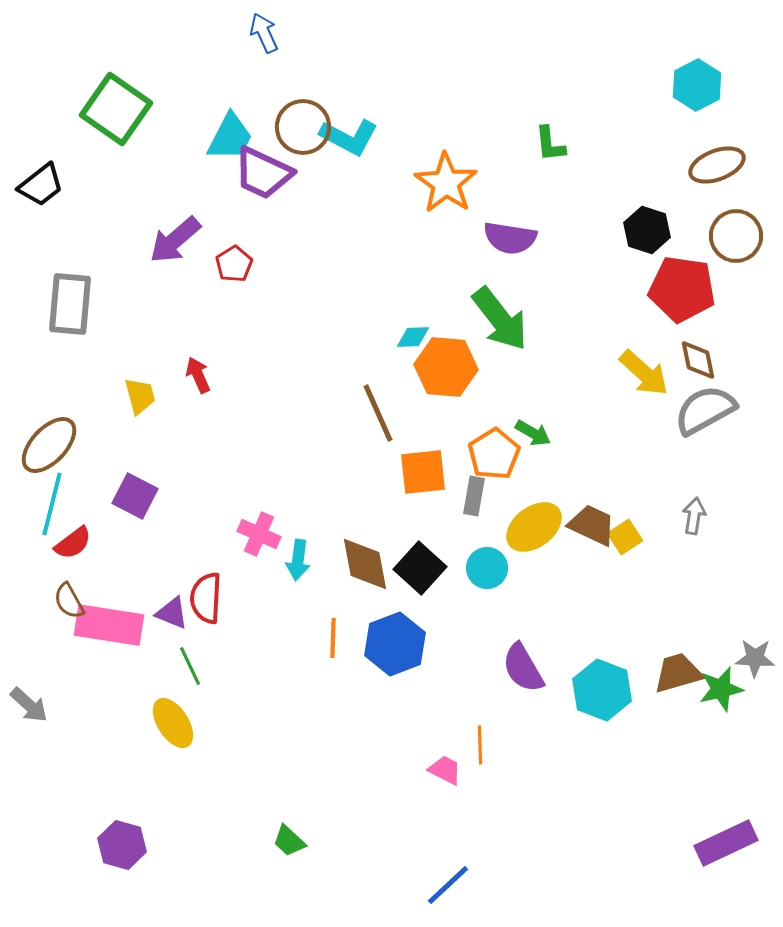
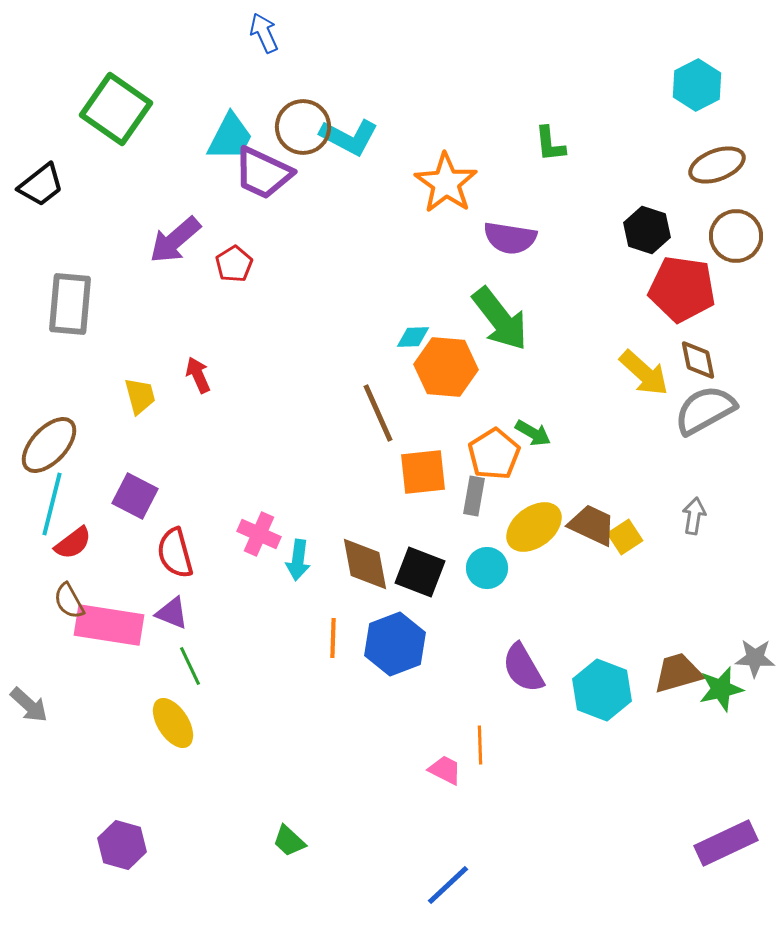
black square at (420, 568): moved 4 px down; rotated 21 degrees counterclockwise
red semicircle at (206, 598): moved 31 px left, 45 px up; rotated 18 degrees counterclockwise
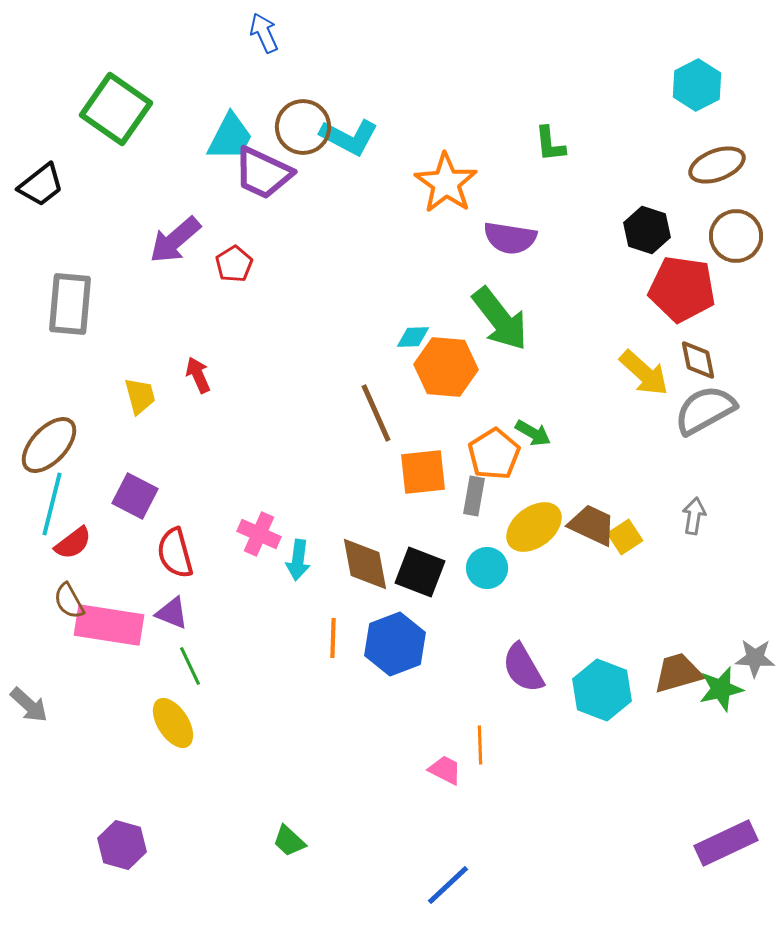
brown line at (378, 413): moved 2 px left
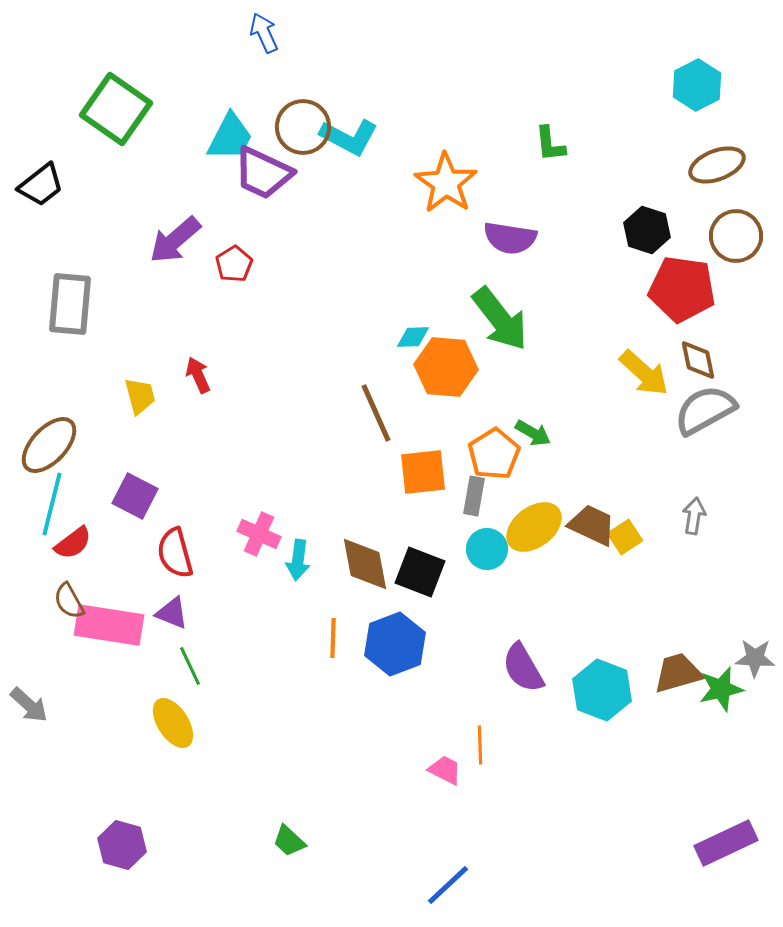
cyan circle at (487, 568): moved 19 px up
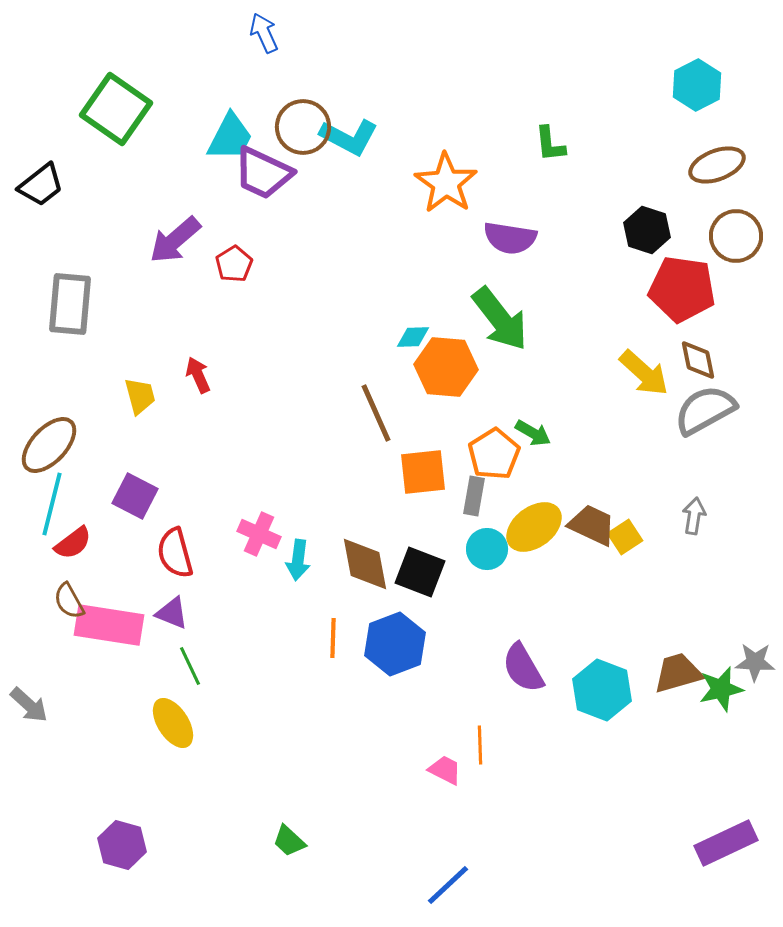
gray star at (755, 658): moved 4 px down
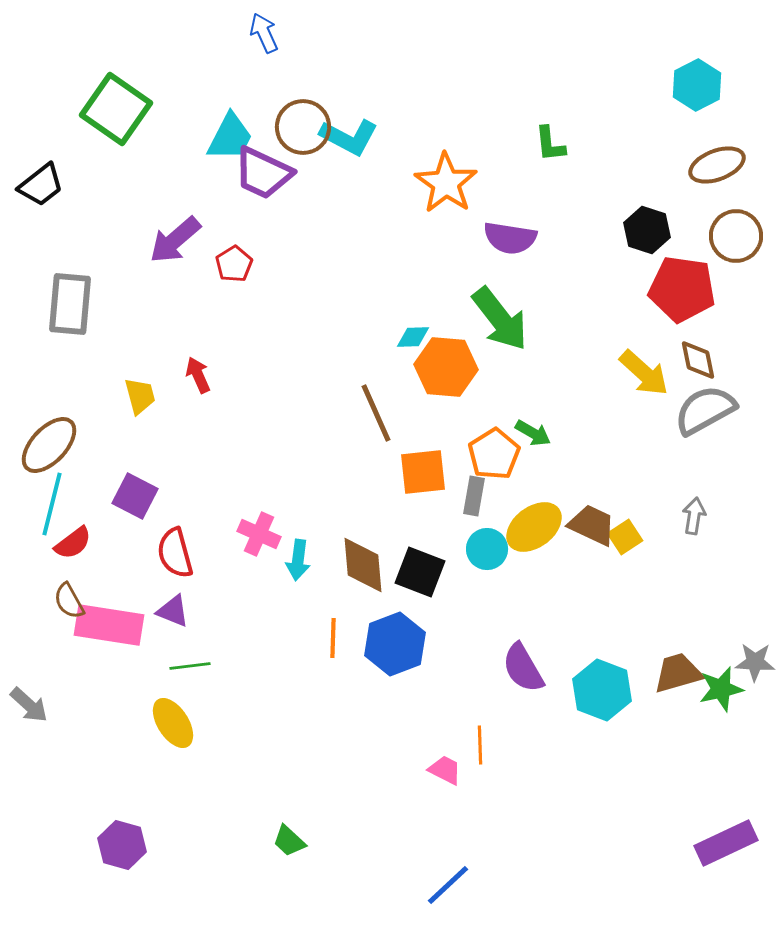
brown diamond at (365, 564): moved 2 px left, 1 px down; rotated 6 degrees clockwise
purple triangle at (172, 613): moved 1 px right, 2 px up
green line at (190, 666): rotated 72 degrees counterclockwise
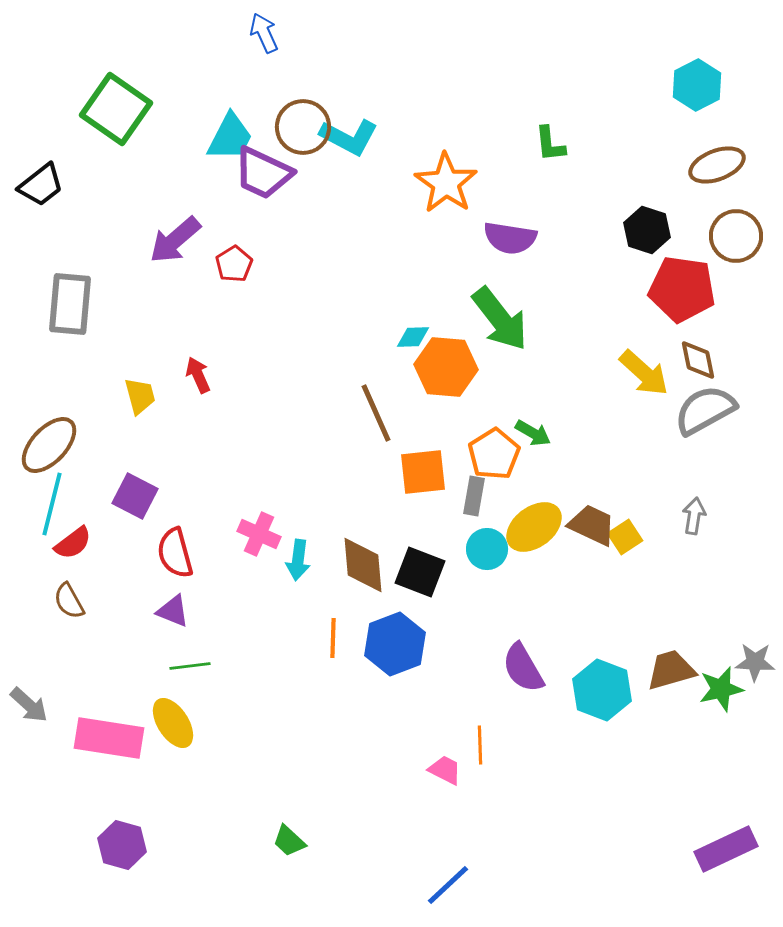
pink rectangle at (109, 625): moved 113 px down
brown trapezoid at (678, 673): moved 7 px left, 3 px up
purple rectangle at (726, 843): moved 6 px down
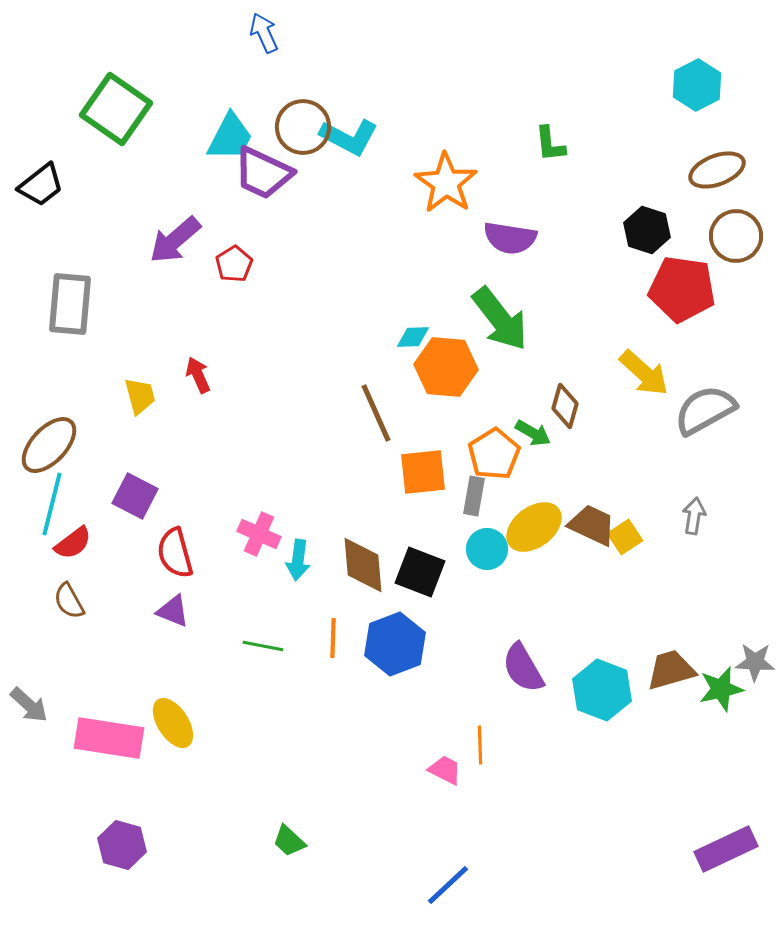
brown ellipse at (717, 165): moved 5 px down
brown diamond at (698, 360): moved 133 px left, 46 px down; rotated 27 degrees clockwise
green line at (190, 666): moved 73 px right, 20 px up; rotated 18 degrees clockwise
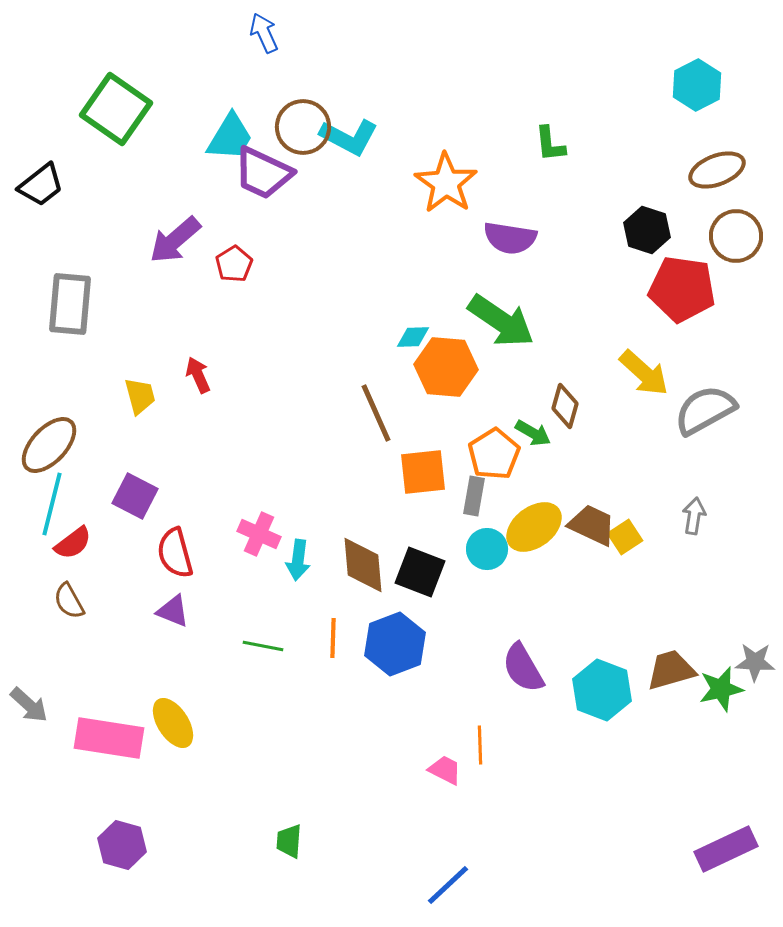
cyan trapezoid at (230, 137): rotated 4 degrees clockwise
green arrow at (500, 319): moved 1 px right, 2 px down; rotated 18 degrees counterclockwise
green trapezoid at (289, 841): rotated 51 degrees clockwise
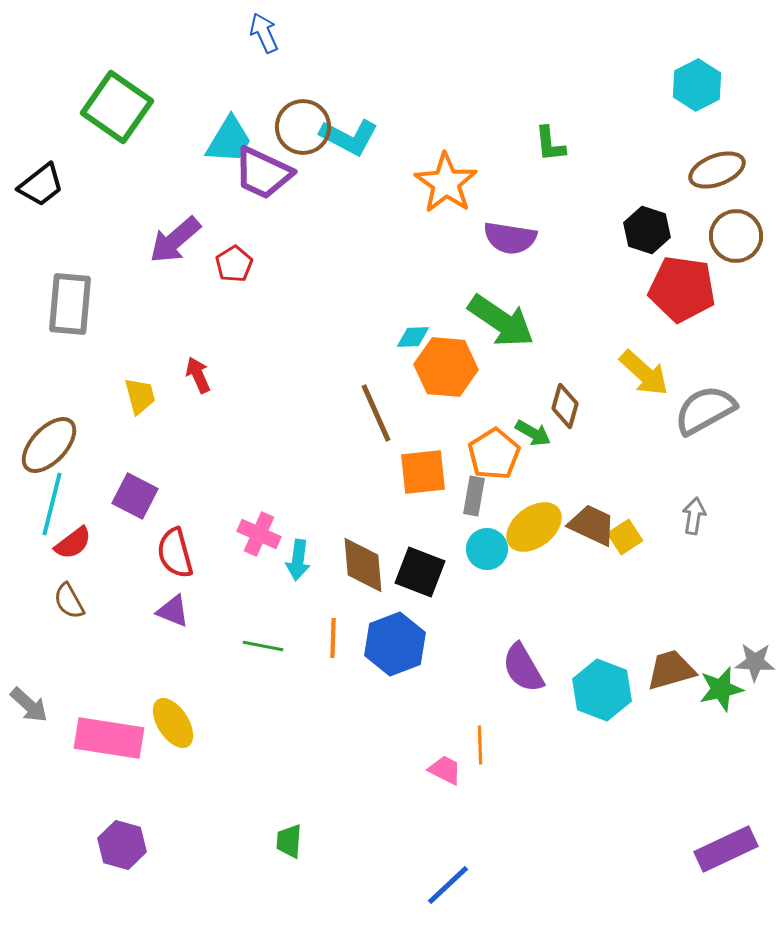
green square at (116, 109): moved 1 px right, 2 px up
cyan trapezoid at (230, 137): moved 1 px left, 3 px down
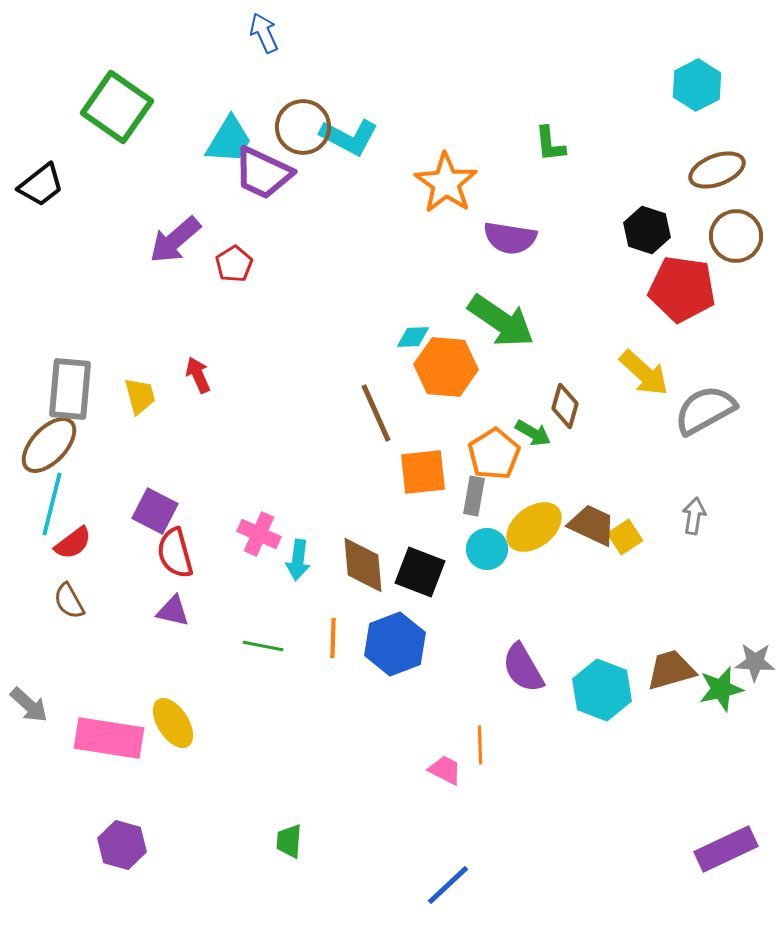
gray rectangle at (70, 304): moved 85 px down
purple square at (135, 496): moved 20 px right, 15 px down
purple triangle at (173, 611): rotated 9 degrees counterclockwise
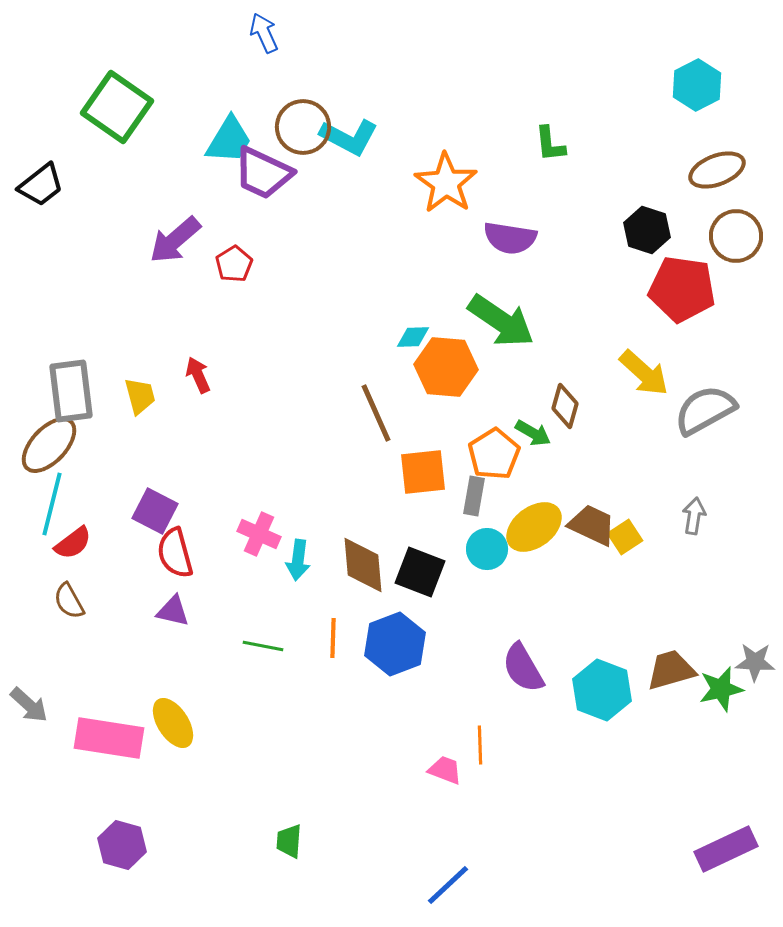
gray rectangle at (70, 389): moved 1 px right, 2 px down; rotated 12 degrees counterclockwise
pink trapezoid at (445, 770): rotated 6 degrees counterclockwise
